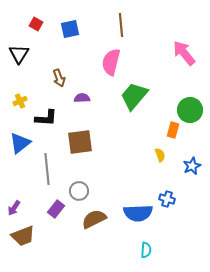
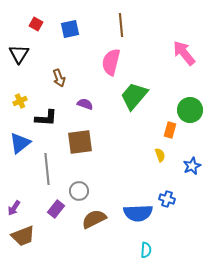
purple semicircle: moved 3 px right, 6 px down; rotated 21 degrees clockwise
orange rectangle: moved 3 px left
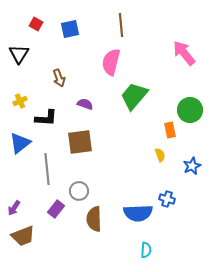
orange rectangle: rotated 28 degrees counterclockwise
brown semicircle: rotated 65 degrees counterclockwise
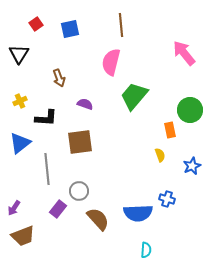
red square: rotated 24 degrees clockwise
purple rectangle: moved 2 px right
brown semicircle: moved 4 px right; rotated 140 degrees clockwise
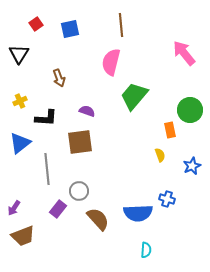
purple semicircle: moved 2 px right, 7 px down
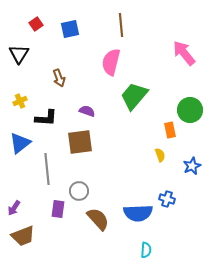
purple rectangle: rotated 30 degrees counterclockwise
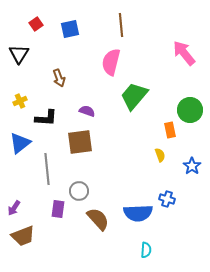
blue star: rotated 12 degrees counterclockwise
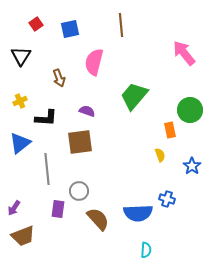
black triangle: moved 2 px right, 2 px down
pink semicircle: moved 17 px left
